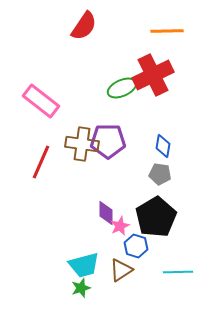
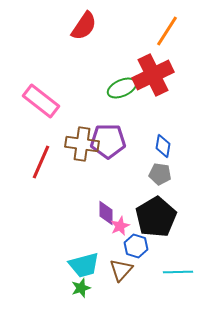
orange line: rotated 56 degrees counterclockwise
brown triangle: rotated 15 degrees counterclockwise
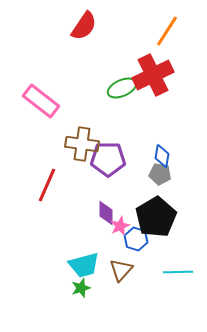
purple pentagon: moved 18 px down
blue diamond: moved 1 px left, 10 px down
red line: moved 6 px right, 23 px down
blue hexagon: moved 7 px up
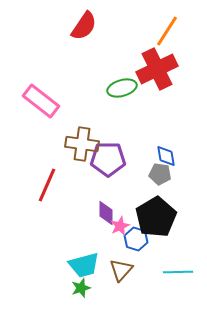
red cross: moved 4 px right, 6 px up
green ellipse: rotated 8 degrees clockwise
blue diamond: moved 4 px right; rotated 20 degrees counterclockwise
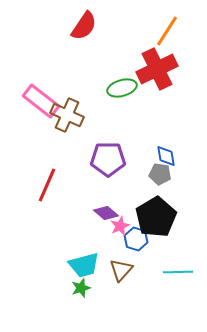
brown cross: moved 15 px left, 29 px up; rotated 16 degrees clockwise
purple diamond: rotated 50 degrees counterclockwise
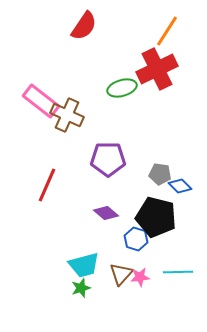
blue diamond: moved 14 px right, 30 px down; rotated 35 degrees counterclockwise
black pentagon: rotated 27 degrees counterclockwise
pink star: moved 20 px right, 51 px down; rotated 18 degrees clockwise
brown triangle: moved 4 px down
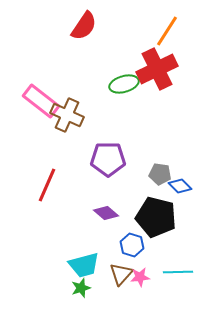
green ellipse: moved 2 px right, 4 px up
blue hexagon: moved 4 px left, 6 px down
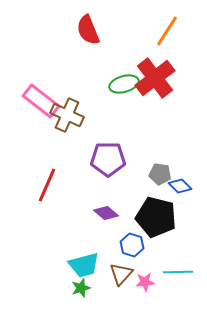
red semicircle: moved 4 px right, 4 px down; rotated 124 degrees clockwise
red cross: moved 2 px left, 9 px down; rotated 12 degrees counterclockwise
pink star: moved 5 px right, 5 px down
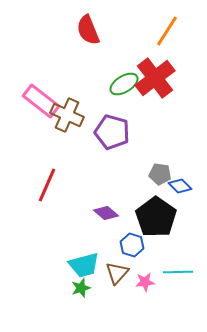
green ellipse: rotated 16 degrees counterclockwise
purple pentagon: moved 4 px right, 27 px up; rotated 16 degrees clockwise
black pentagon: rotated 21 degrees clockwise
brown triangle: moved 4 px left, 1 px up
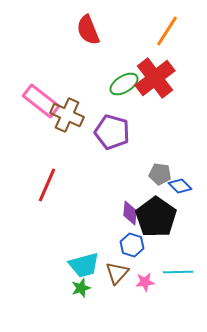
purple diamond: moved 24 px right; rotated 55 degrees clockwise
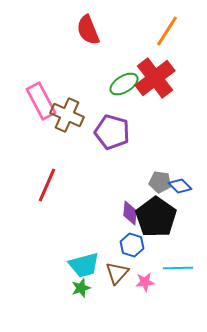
pink rectangle: rotated 24 degrees clockwise
gray pentagon: moved 8 px down
cyan line: moved 4 px up
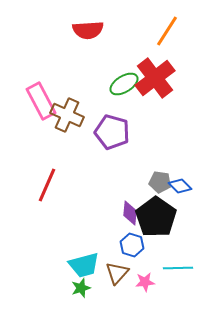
red semicircle: rotated 72 degrees counterclockwise
